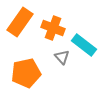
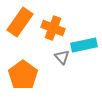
cyan rectangle: rotated 50 degrees counterclockwise
orange pentagon: moved 3 px left, 2 px down; rotated 24 degrees counterclockwise
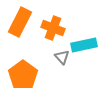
orange rectangle: rotated 8 degrees counterclockwise
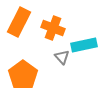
orange rectangle: moved 1 px left
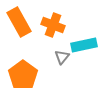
orange rectangle: rotated 56 degrees counterclockwise
orange cross: moved 3 px up
gray triangle: rotated 21 degrees clockwise
